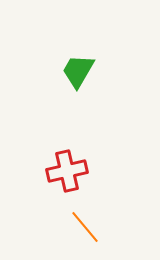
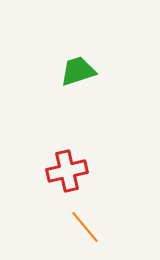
green trapezoid: rotated 42 degrees clockwise
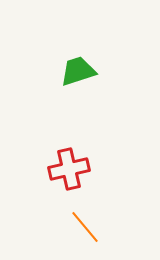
red cross: moved 2 px right, 2 px up
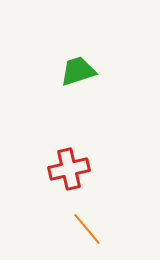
orange line: moved 2 px right, 2 px down
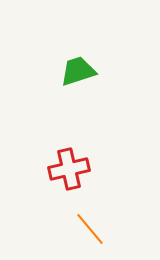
orange line: moved 3 px right
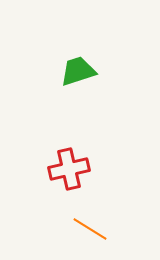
orange line: rotated 18 degrees counterclockwise
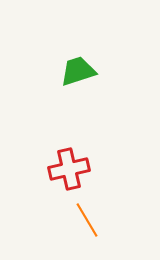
orange line: moved 3 px left, 9 px up; rotated 27 degrees clockwise
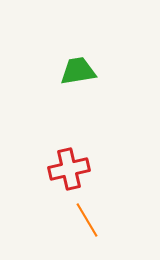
green trapezoid: rotated 9 degrees clockwise
